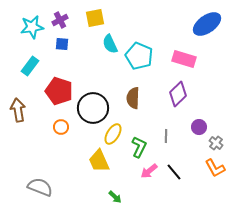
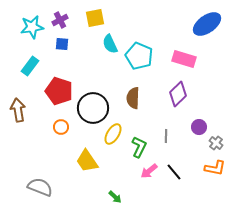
yellow trapezoid: moved 12 px left; rotated 10 degrees counterclockwise
orange L-shape: rotated 50 degrees counterclockwise
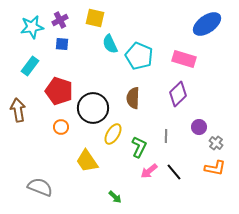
yellow square: rotated 24 degrees clockwise
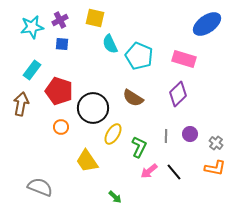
cyan rectangle: moved 2 px right, 4 px down
brown semicircle: rotated 60 degrees counterclockwise
brown arrow: moved 3 px right, 6 px up; rotated 20 degrees clockwise
purple circle: moved 9 px left, 7 px down
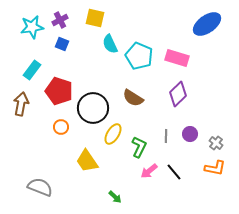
blue square: rotated 16 degrees clockwise
pink rectangle: moved 7 px left, 1 px up
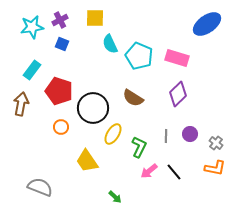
yellow square: rotated 12 degrees counterclockwise
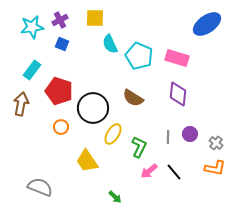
purple diamond: rotated 40 degrees counterclockwise
gray line: moved 2 px right, 1 px down
